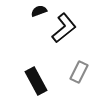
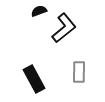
gray rectangle: rotated 25 degrees counterclockwise
black rectangle: moved 2 px left, 2 px up
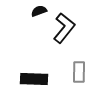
black L-shape: rotated 12 degrees counterclockwise
black rectangle: rotated 60 degrees counterclockwise
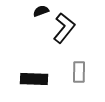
black semicircle: moved 2 px right
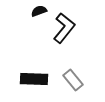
black semicircle: moved 2 px left
gray rectangle: moved 6 px left, 8 px down; rotated 40 degrees counterclockwise
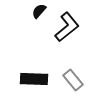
black semicircle: rotated 28 degrees counterclockwise
black L-shape: moved 3 px right, 1 px up; rotated 12 degrees clockwise
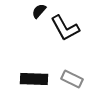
black L-shape: moved 2 px left, 1 px down; rotated 100 degrees clockwise
gray rectangle: moved 1 px left, 1 px up; rotated 25 degrees counterclockwise
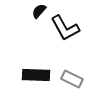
black rectangle: moved 2 px right, 4 px up
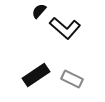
black L-shape: rotated 20 degrees counterclockwise
black rectangle: rotated 36 degrees counterclockwise
